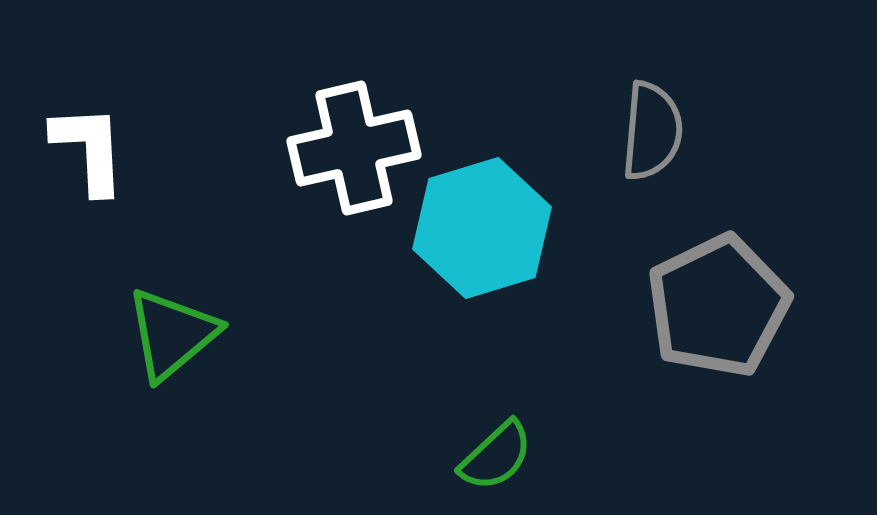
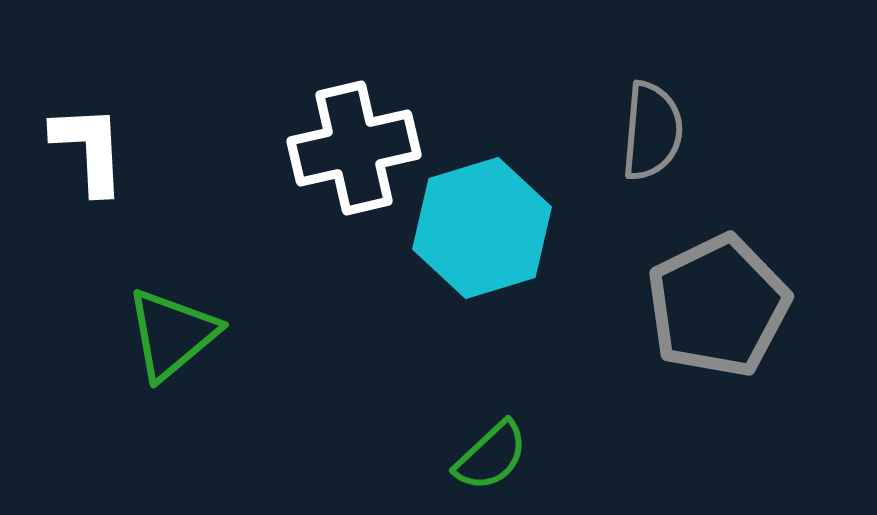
green semicircle: moved 5 px left
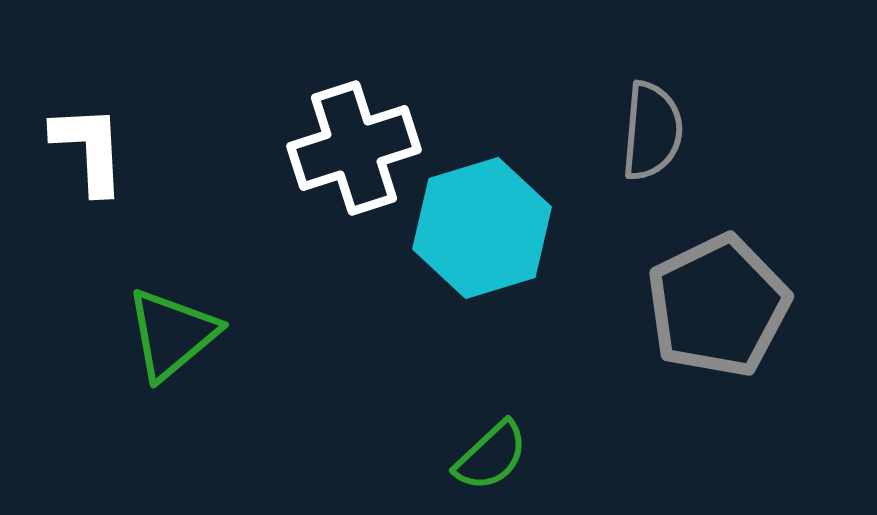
white cross: rotated 5 degrees counterclockwise
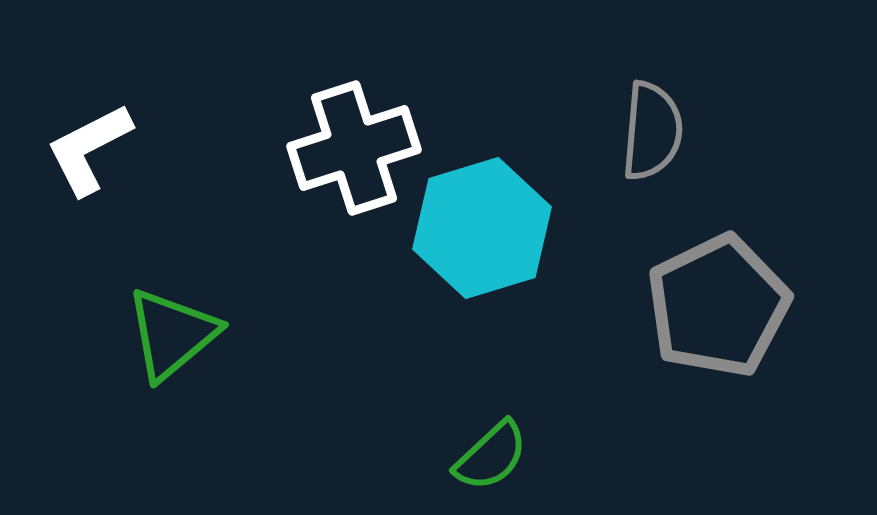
white L-shape: rotated 114 degrees counterclockwise
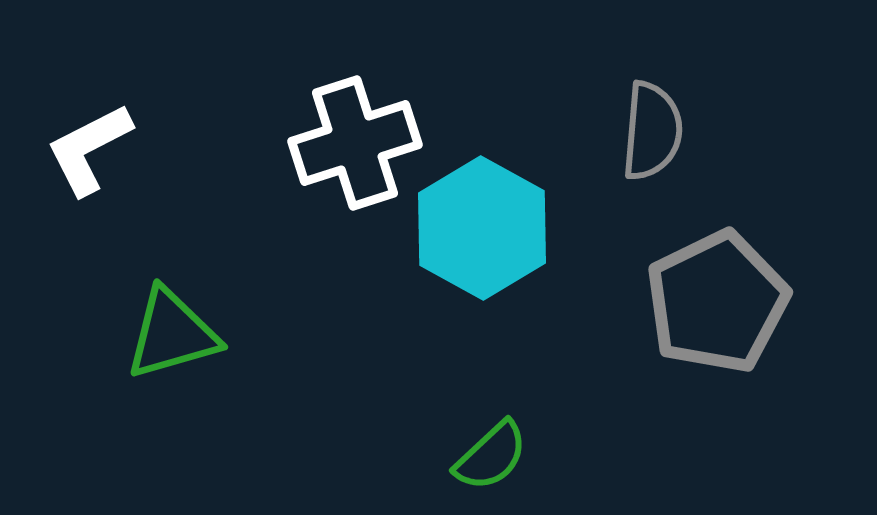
white cross: moved 1 px right, 5 px up
cyan hexagon: rotated 14 degrees counterclockwise
gray pentagon: moved 1 px left, 4 px up
green triangle: rotated 24 degrees clockwise
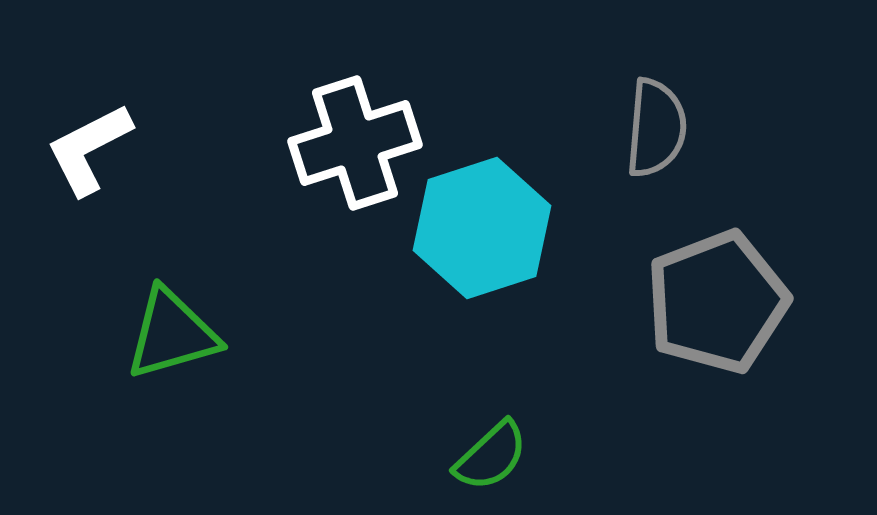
gray semicircle: moved 4 px right, 3 px up
cyan hexagon: rotated 13 degrees clockwise
gray pentagon: rotated 5 degrees clockwise
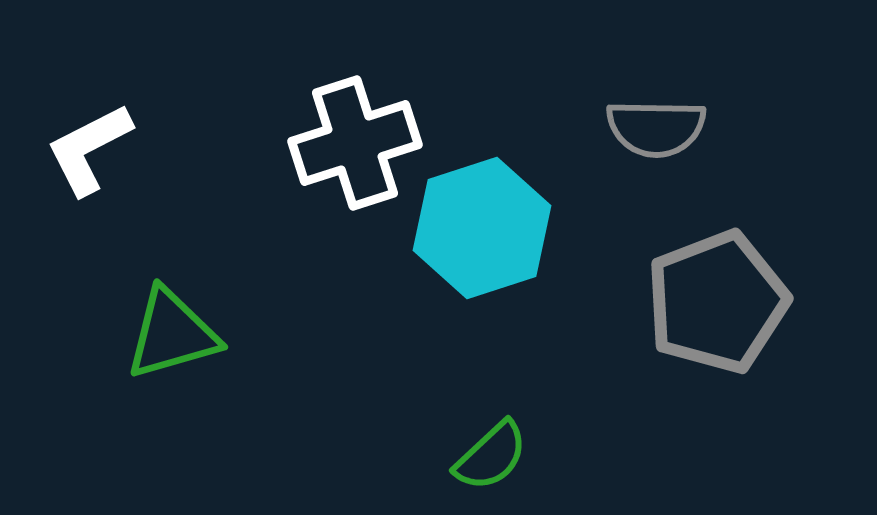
gray semicircle: rotated 86 degrees clockwise
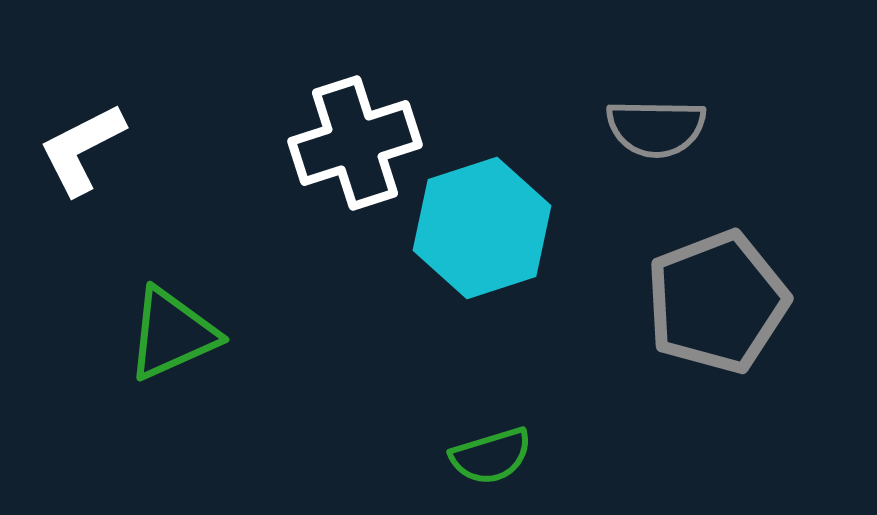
white L-shape: moved 7 px left
green triangle: rotated 8 degrees counterclockwise
green semicircle: rotated 26 degrees clockwise
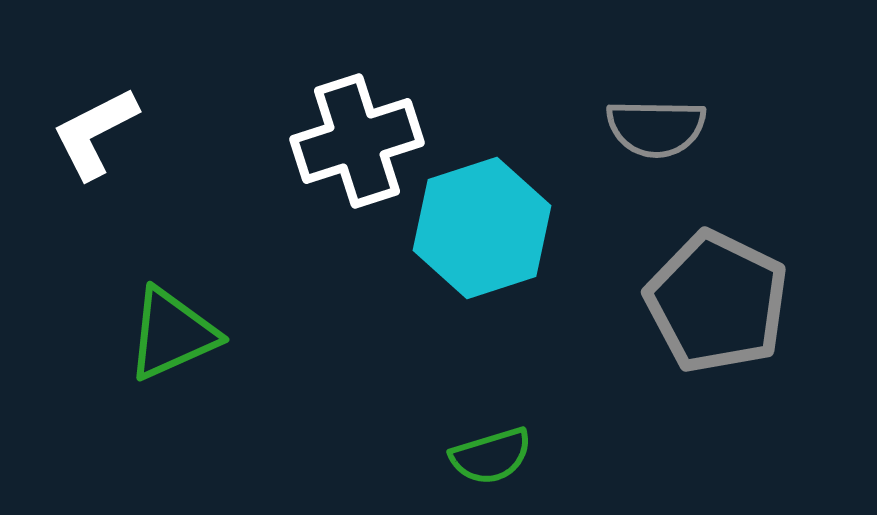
white cross: moved 2 px right, 2 px up
white L-shape: moved 13 px right, 16 px up
gray pentagon: rotated 25 degrees counterclockwise
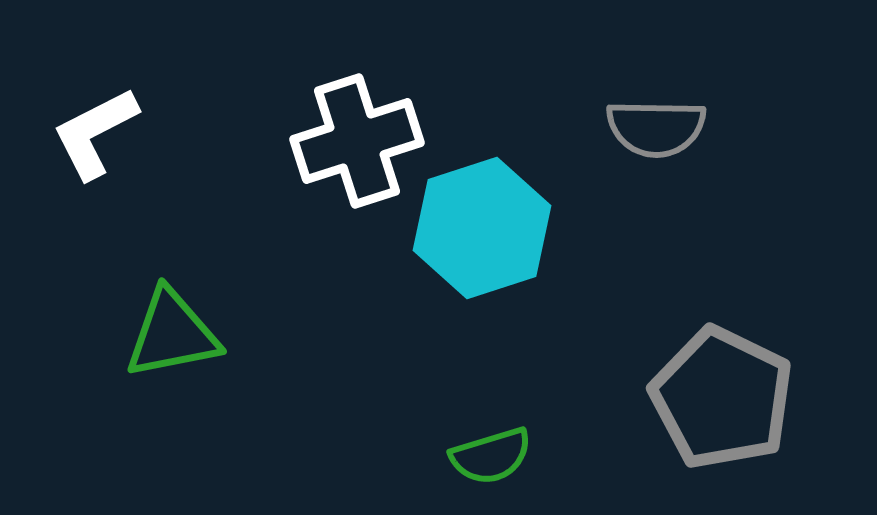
gray pentagon: moved 5 px right, 96 px down
green triangle: rotated 13 degrees clockwise
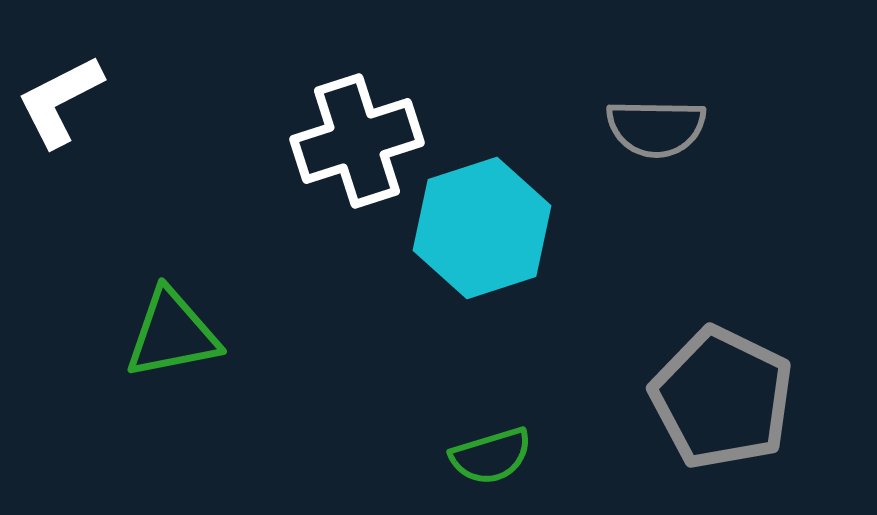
white L-shape: moved 35 px left, 32 px up
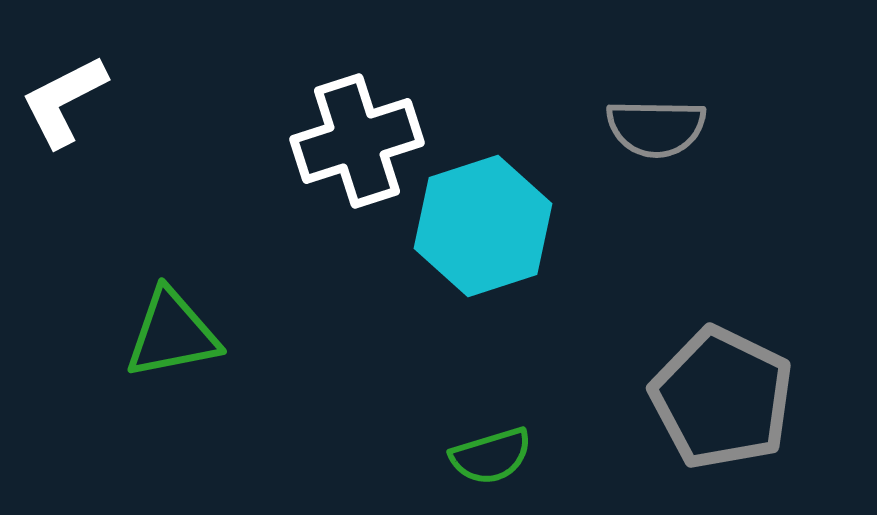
white L-shape: moved 4 px right
cyan hexagon: moved 1 px right, 2 px up
